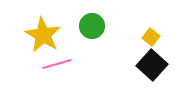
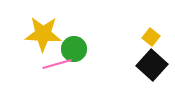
green circle: moved 18 px left, 23 px down
yellow star: moved 1 px up; rotated 27 degrees counterclockwise
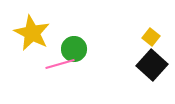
yellow star: moved 11 px left, 1 px up; rotated 24 degrees clockwise
pink line: moved 3 px right
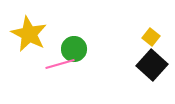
yellow star: moved 3 px left, 1 px down
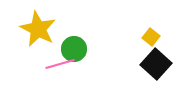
yellow star: moved 9 px right, 5 px up
black square: moved 4 px right, 1 px up
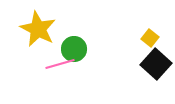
yellow square: moved 1 px left, 1 px down
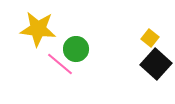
yellow star: rotated 21 degrees counterclockwise
green circle: moved 2 px right
pink line: rotated 56 degrees clockwise
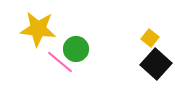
pink line: moved 2 px up
